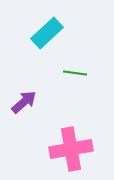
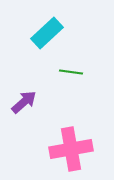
green line: moved 4 px left, 1 px up
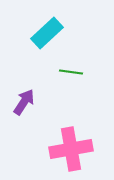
purple arrow: rotated 16 degrees counterclockwise
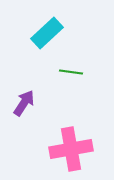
purple arrow: moved 1 px down
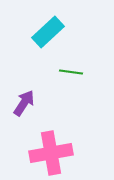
cyan rectangle: moved 1 px right, 1 px up
pink cross: moved 20 px left, 4 px down
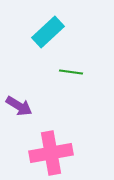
purple arrow: moved 5 px left, 3 px down; rotated 88 degrees clockwise
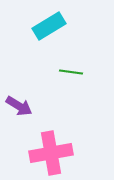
cyan rectangle: moved 1 px right, 6 px up; rotated 12 degrees clockwise
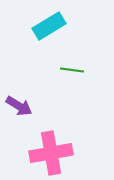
green line: moved 1 px right, 2 px up
